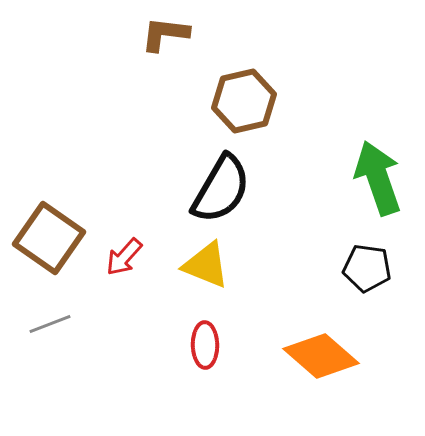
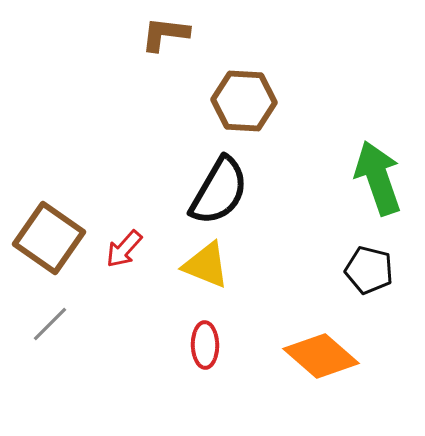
brown hexagon: rotated 16 degrees clockwise
black semicircle: moved 2 px left, 2 px down
red arrow: moved 8 px up
black pentagon: moved 2 px right, 2 px down; rotated 6 degrees clockwise
gray line: rotated 24 degrees counterclockwise
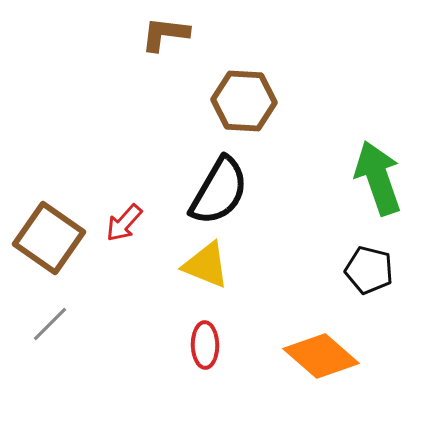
red arrow: moved 26 px up
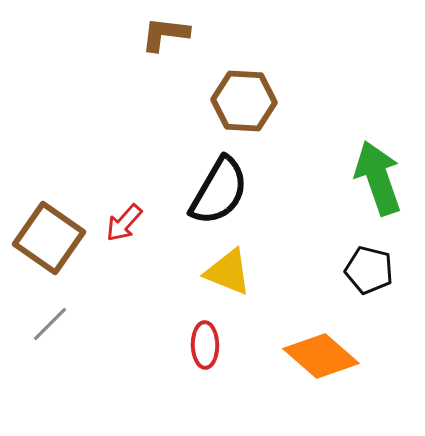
yellow triangle: moved 22 px right, 7 px down
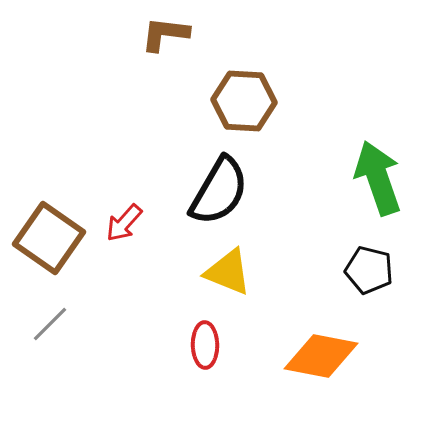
orange diamond: rotated 30 degrees counterclockwise
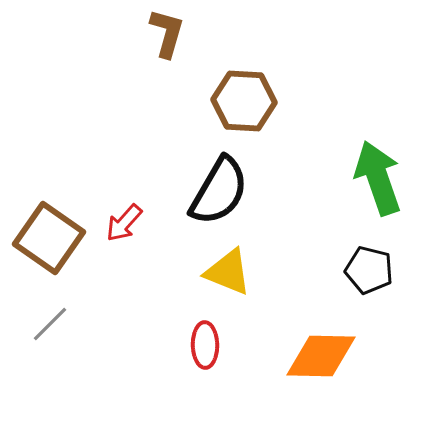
brown L-shape: moved 2 px right, 1 px up; rotated 99 degrees clockwise
orange diamond: rotated 10 degrees counterclockwise
